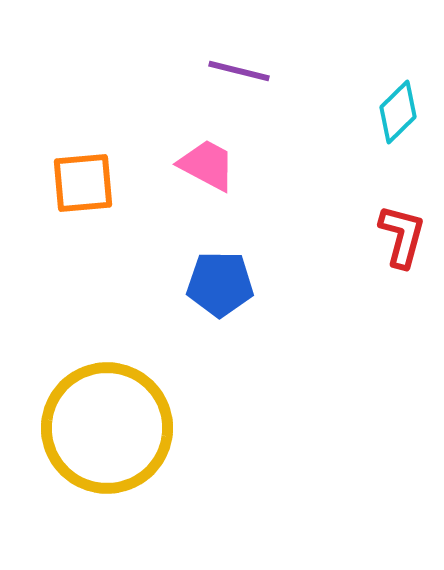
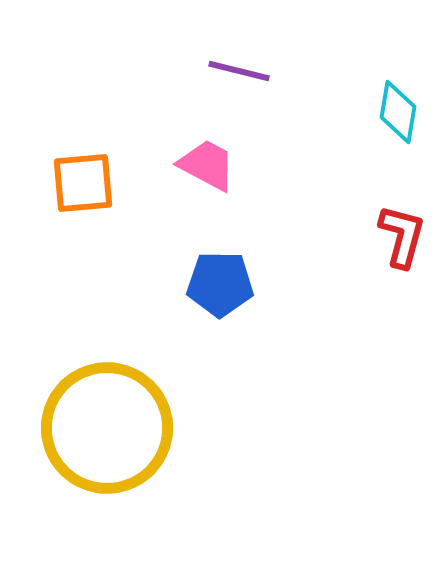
cyan diamond: rotated 36 degrees counterclockwise
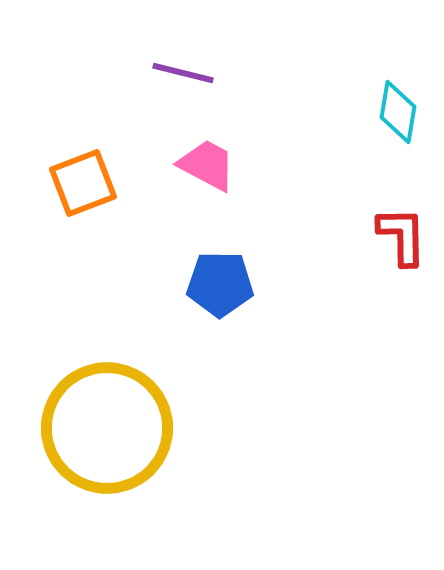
purple line: moved 56 px left, 2 px down
orange square: rotated 16 degrees counterclockwise
red L-shape: rotated 16 degrees counterclockwise
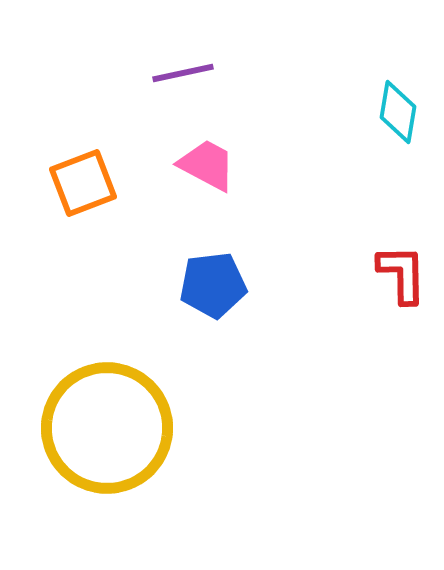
purple line: rotated 26 degrees counterclockwise
red L-shape: moved 38 px down
blue pentagon: moved 7 px left, 1 px down; rotated 8 degrees counterclockwise
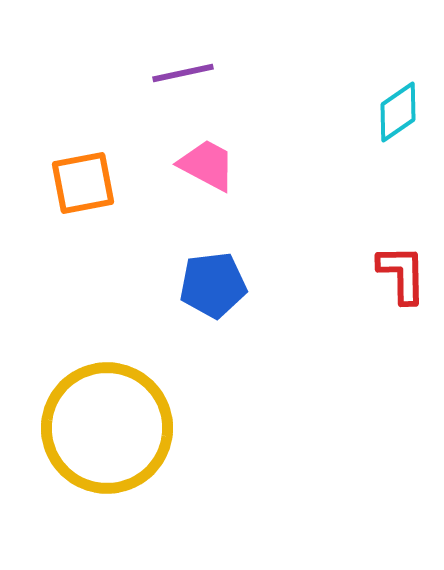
cyan diamond: rotated 46 degrees clockwise
orange square: rotated 10 degrees clockwise
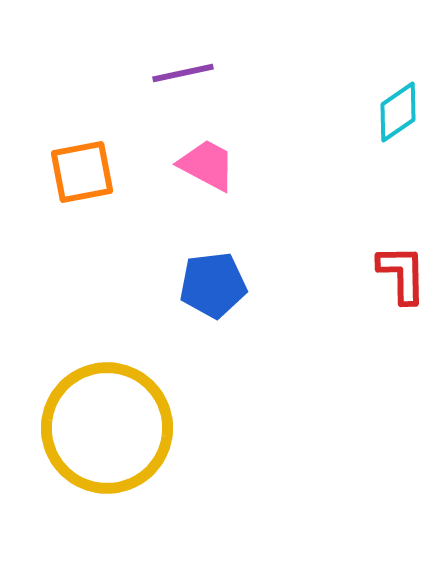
orange square: moved 1 px left, 11 px up
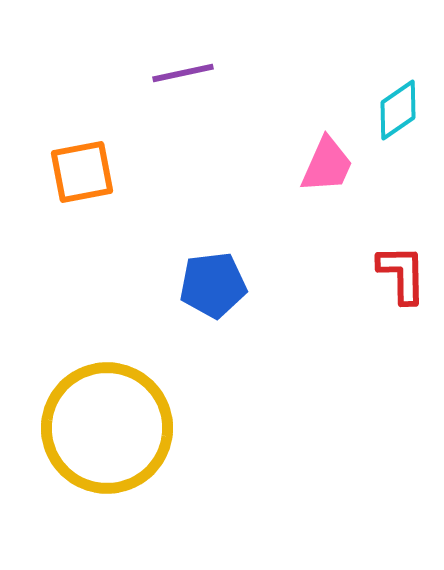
cyan diamond: moved 2 px up
pink trapezoid: moved 120 px right; rotated 86 degrees clockwise
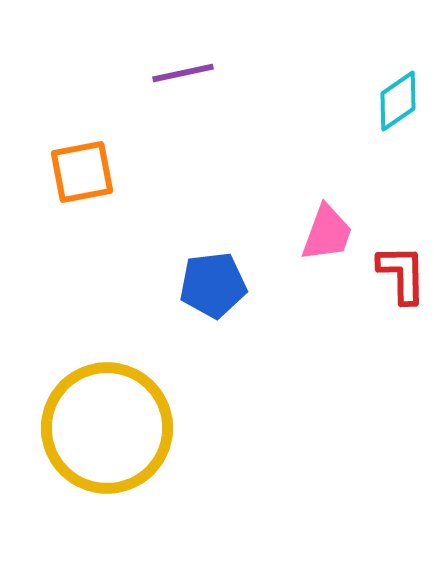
cyan diamond: moved 9 px up
pink trapezoid: moved 68 px down; rotated 4 degrees counterclockwise
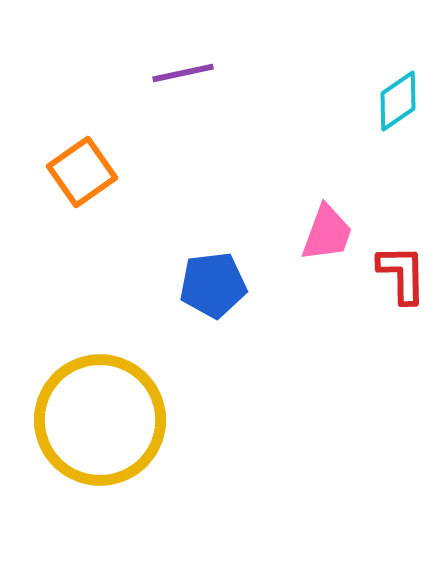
orange square: rotated 24 degrees counterclockwise
yellow circle: moved 7 px left, 8 px up
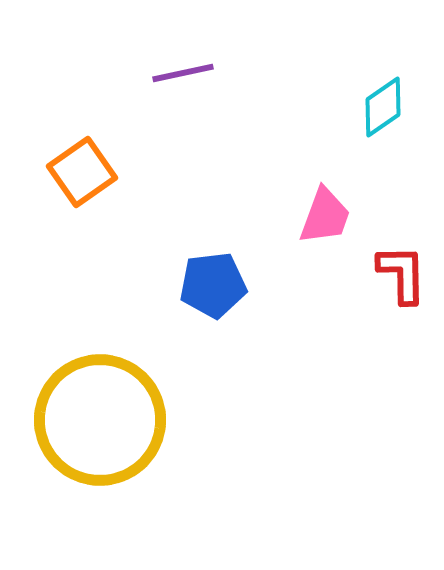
cyan diamond: moved 15 px left, 6 px down
pink trapezoid: moved 2 px left, 17 px up
